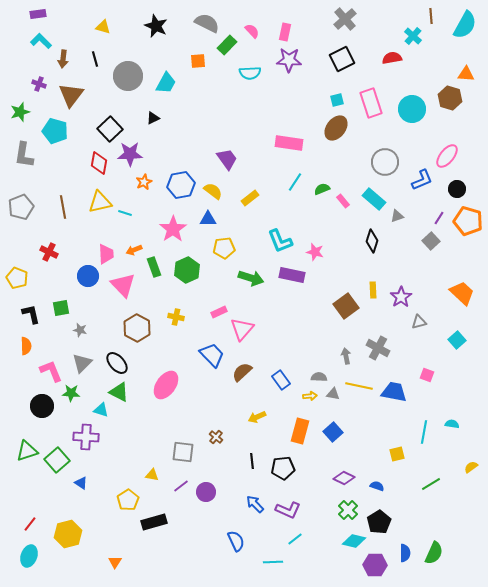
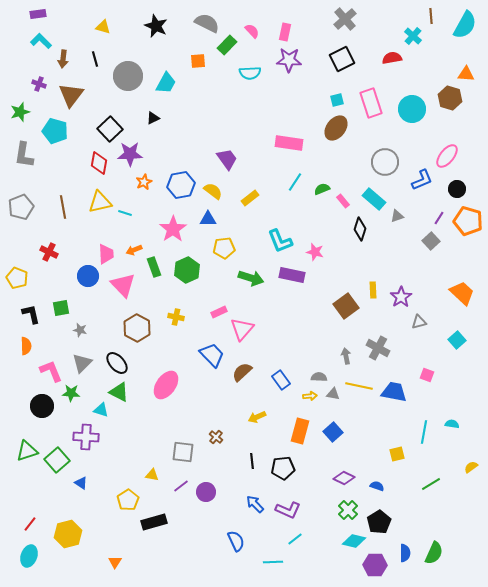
black diamond at (372, 241): moved 12 px left, 12 px up
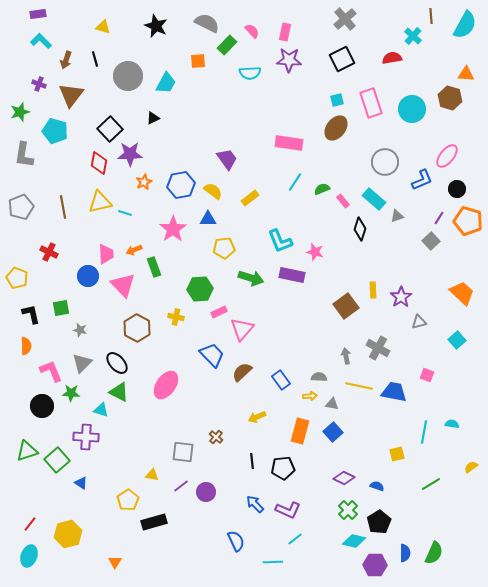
brown arrow at (63, 59): moved 3 px right, 1 px down; rotated 12 degrees clockwise
green hexagon at (187, 270): moved 13 px right, 19 px down; rotated 20 degrees clockwise
gray triangle at (333, 394): moved 1 px left, 10 px down
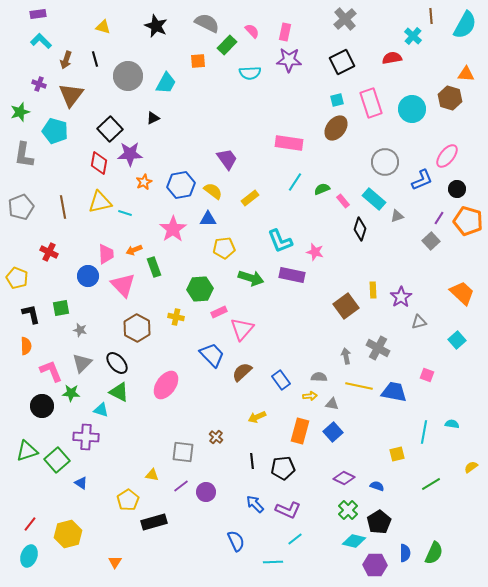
black square at (342, 59): moved 3 px down
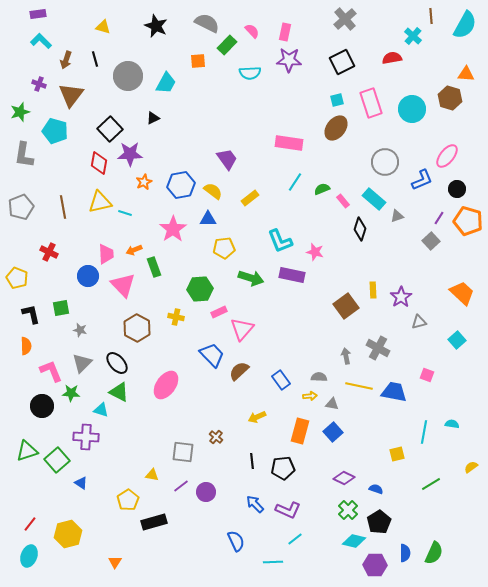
brown semicircle at (242, 372): moved 3 px left, 1 px up
blue semicircle at (377, 486): moved 1 px left, 3 px down
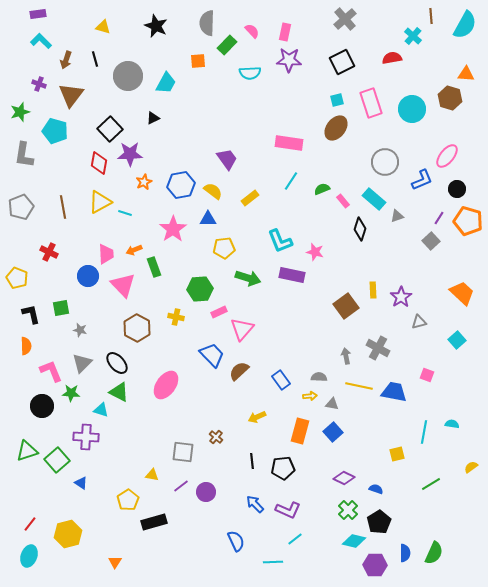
gray semicircle at (207, 23): rotated 115 degrees counterclockwise
cyan line at (295, 182): moved 4 px left, 1 px up
yellow triangle at (100, 202): rotated 15 degrees counterclockwise
green arrow at (251, 278): moved 3 px left
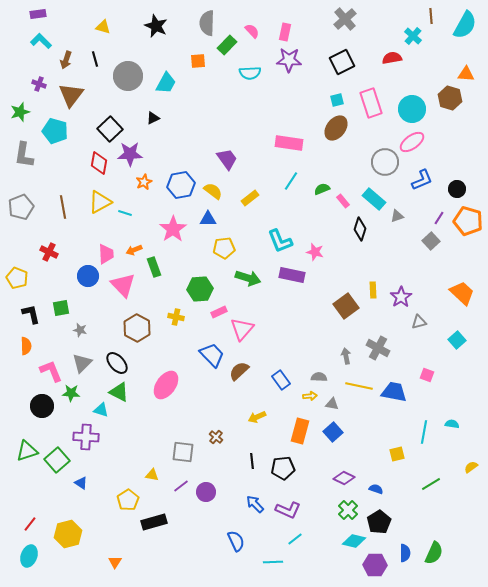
pink ellipse at (447, 156): moved 35 px left, 14 px up; rotated 15 degrees clockwise
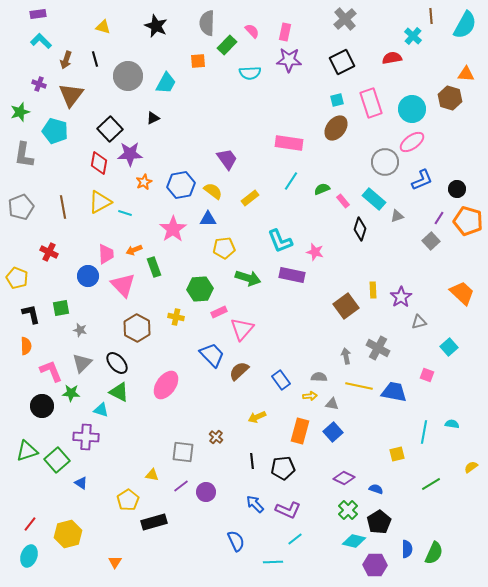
cyan square at (457, 340): moved 8 px left, 7 px down
blue semicircle at (405, 553): moved 2 px right, 4 px up
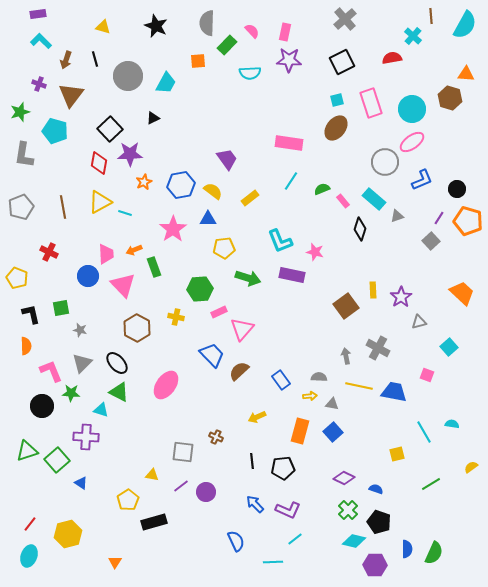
cyan line at (424, 432): rotated 40 degrees counterclockwise
brown cross at (216, 437): rotated 16 degrees counterclockwise
black pentagon at (379, 522): rotated 20 degrees counterclockwise
